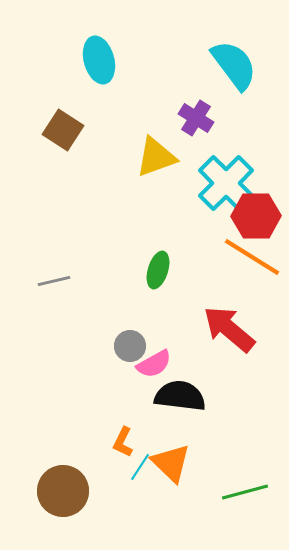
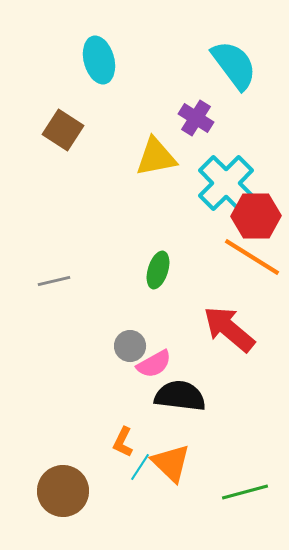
yellow triangle: rotated 9 degrees clockwise
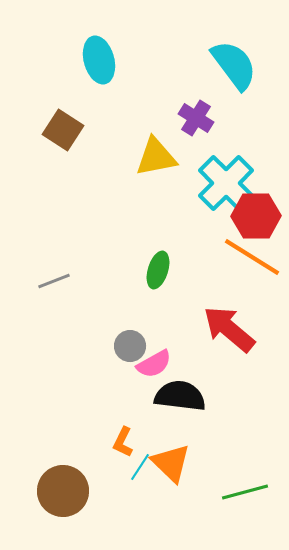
gray line: rotated 8 degrees counterclockwise
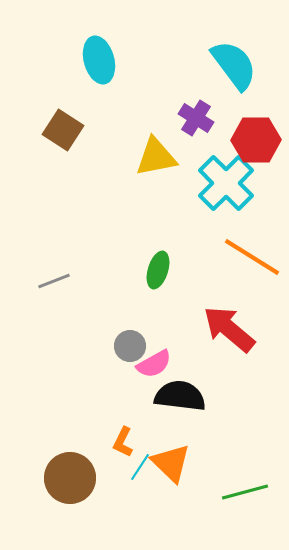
red hexagon: moved 76 px up
brown circle: moved 7 px right, 13 px up
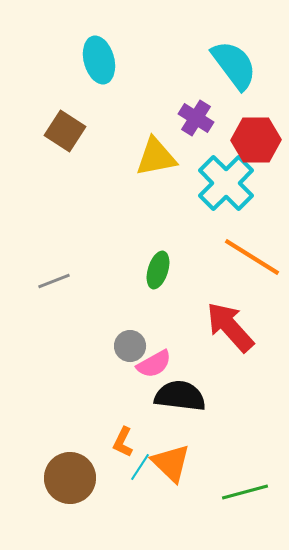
brown square: moved 2 px right, 1 px down
red arrow: moved 1 px right, 2 px up; rotated 8 degrees clockwise
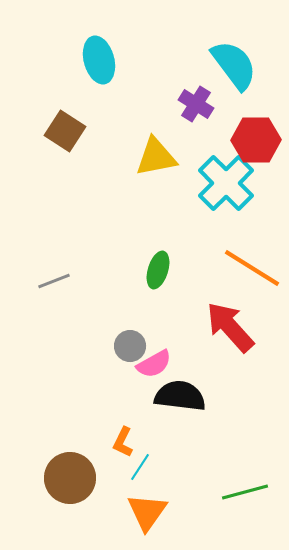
purple cross: moved 14 px up
orange line: moved 11 px down
orange triangle: moved 24 px left, 49 px down; rotated 21 degrees clockwise
